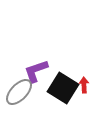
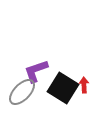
gray ellipse: moved 3 px right
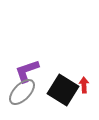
purple L-shape: moved 9 px left
black square: moved 2 px down
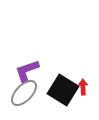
red arrow: moved 1 px left, 2 px down
gray ellipse: moved 2 px right, 1 px down
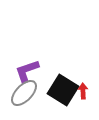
red arrow: moved 4 px down
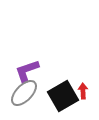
black square: moved 6 px down; rotated 28 degrees clockwise
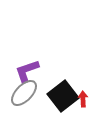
red arrow: moved 8 px down
black square: rotated 8 degrees counterclockwise
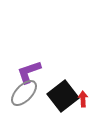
purple L-shape: moved 2 px right, 1 px down
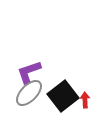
gray ellipse: moved 5 px right
red arrow: moved 2 px right, 1 px down
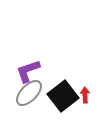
purple L-shape: moved 1 px left, 1 px up
red arrow: moved 5 px up
